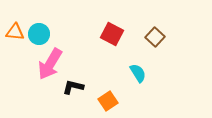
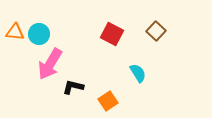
brown square: moved 1 px right, 6 px up
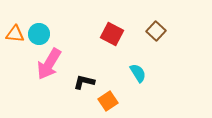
orange triangle: moved 2 px down
pink arrow: moved 1 px left
black L-shape: moved 11 px right, 5 px up
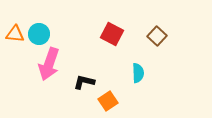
brown square: moved 1 px right, 5 px down
pink arrow: rotated 12 degrees counterclockwise
cyan semicircle: rotated 30 degrees clockwise
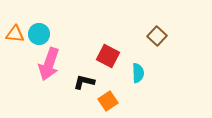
red square: moved 4 px left, 22 px down
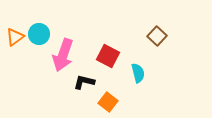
orange triangle: moved 3 px down; rotated 42 degrees counterclockwise
pink arrow: moved 14 px right, 9 px up
cyan semicircle: rotated 12 degrees counterclockwise
orange square: moved 1 px down; rotated 18 degrees counterclockwise
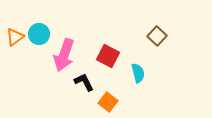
pink arrow: moved 1 px right
black L-shape: rotated 50 degrees clockwise
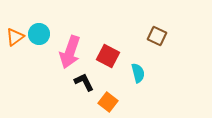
brown square: rotated 18 degrees counterclockwise
pink arrow: moved 6 px right, 3 px up
